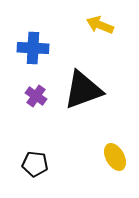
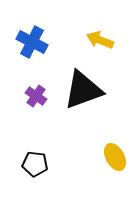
yellow arrow: moved 15 px down
blue cross: moved 1 px left, 6 px up; rotated 24 degrees clockwise
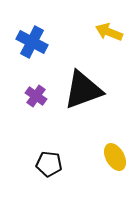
yellow arrow: moved 9 px right, 8 px up
black pentagon: moved 14 px right
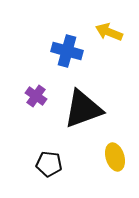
blue cross: moved 35 px right, 9 px down; rotated 12 degrees counterclockwise
black triangle: moved 19 px down
yellow ellipse: rotated 12 degrees clockwise
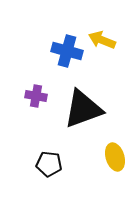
yellow arrow: moved 7 px left, 8 px down
purple cross: rotated 25 degrees counterclockwise
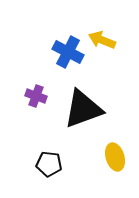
blue cross: moved 1 px right, 1 px down; rotated 12 degrees clockwise
purple cross: rotated 10 degrees clockwise
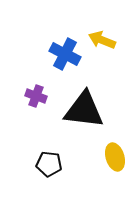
blue cross: moved 3 px left, 2 px down
black triangle: moved 1 px right, 1 px down; rotated 27 degrees clockwise
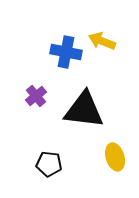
yellow arrow: moved 1 px down
blue cross: moved 1 px right, 2 px up; rotated 16 degrees counterclockwise
purple cross: rotated 30 degrees clockwise
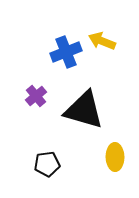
blue cross: rotated 32 degrees counterclockwise
black triangle: rotated 9 degrees clockwise
yellow ellipse: rotated 16 degrees clockwise
black pentagon: moved 2 px left; rotated 15 degrees counterclockwise
